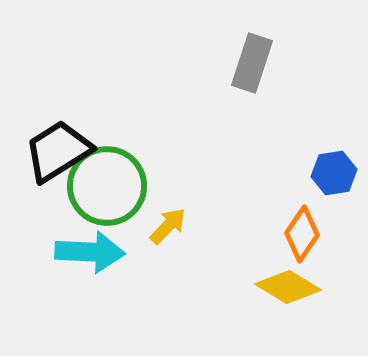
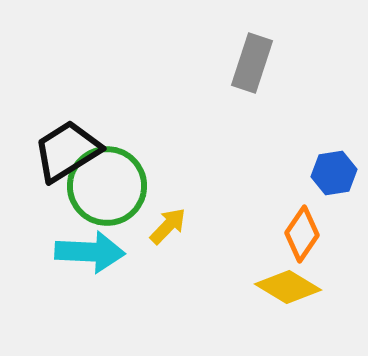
black trapezoid: moved 9 px right
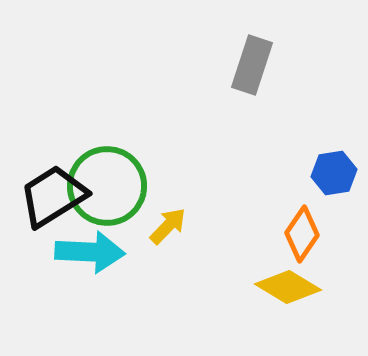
gray rectangle: moved 2 px down
black trapezoid: moved 14 px left, 45 px down
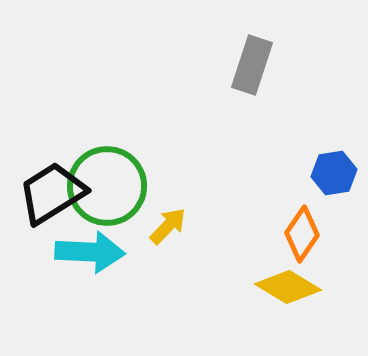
black trapezoid: moved 1 px left, 3 px up
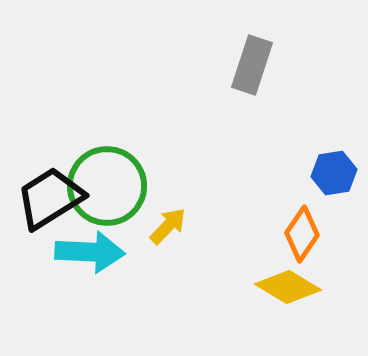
black trapezoid: moved 2 px left, 5 px down
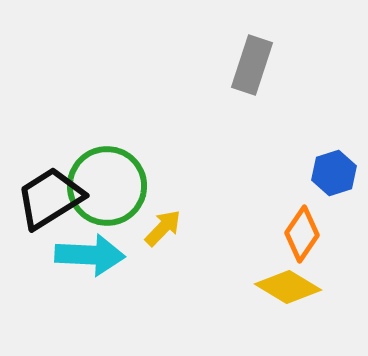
blue hexagon: rotated 9 degrees counterclockwise
yellow arrow: moved 5 px left, 2 px down
cyan arrow: moved 3 px down
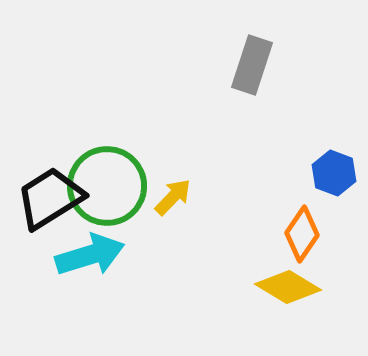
blue hexagon: rotated 21 degrees counterclockwise
yellow arrow: moved 10 px right, 31 px up
cyan arrow: rotated 20 degrees counterclockwise
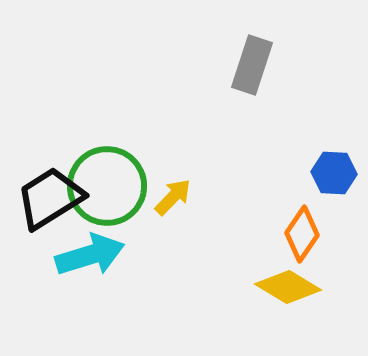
blue hexagon: rotated 18 degrees counterclockwise
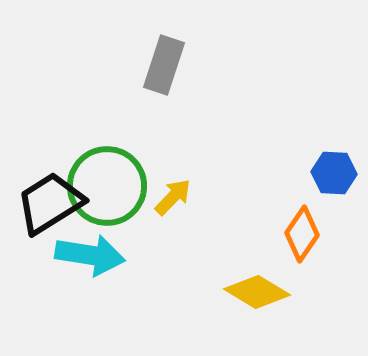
gray rectangle: moved 88 px left
black trapezoid: moved 5 px down
cyan arrow: rotated 26 degrees clockwise
yellow diamond: moved 31 px left, 5 px down
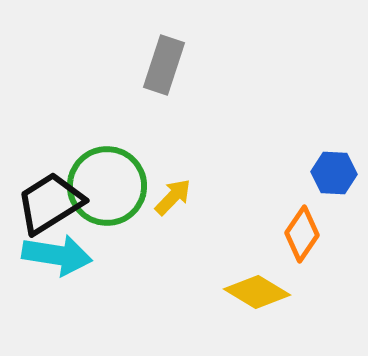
cyan arrow: moved 33 px left
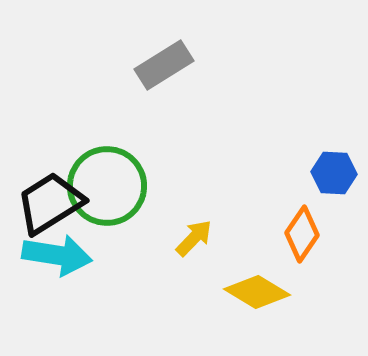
gray rectangle: rotated 40 degrees clockwise
yellow arrow: moved 21 px right, 41 px down
